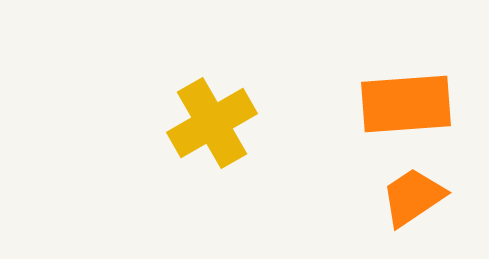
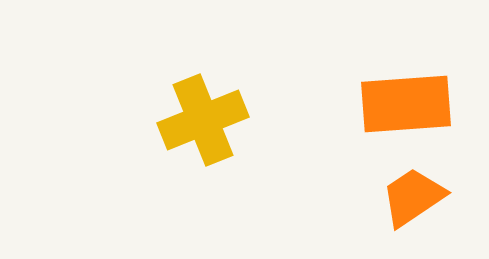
yellow cross: moved 9 px left, 3 px up; rotated 8 degrees clockwise
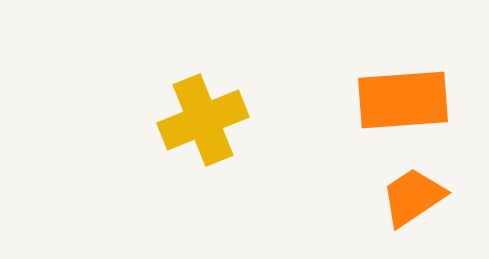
orange rectangle: moved 3 px left, 4 px up
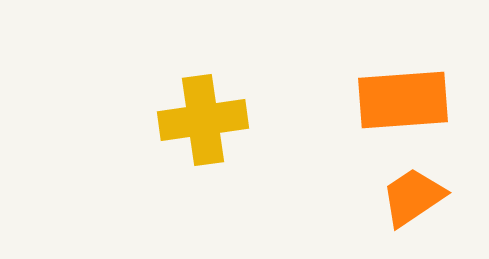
yellow cross: rotated 14 degrees clockwise
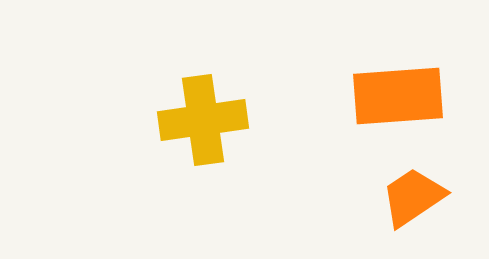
orange rectangle: moved 5 px left, 4 px up
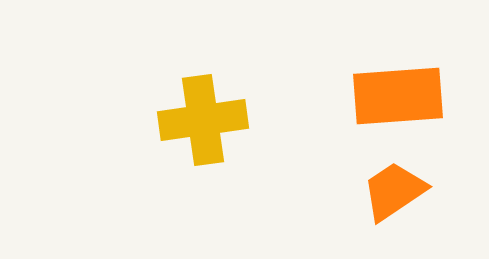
orange trapezoid: moved 19 px left, 6 px up
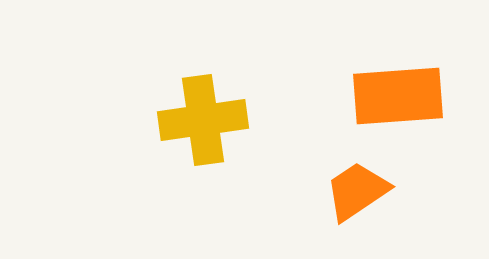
orange trapezoid: moved 37 px left
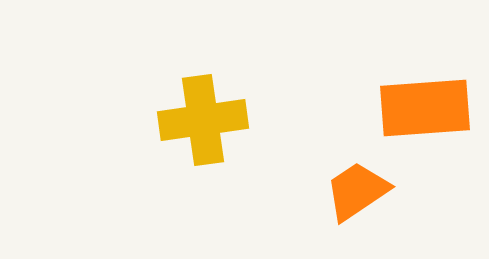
orange rectangle: moved 27 px right, 12 px down
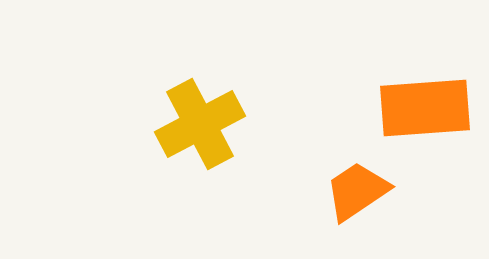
yellow cross: moved 3 px left, 4 px down; rotated 20 degrees counterclockwise
